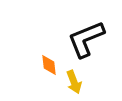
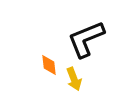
yellow arrow: moved 3 px up
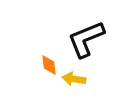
yellow arrow: rotated 120 degrees clockwise
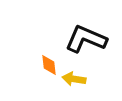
black L-shape: rotated 45 degrees clockwise
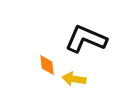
orange diamond: moved 2 px left
